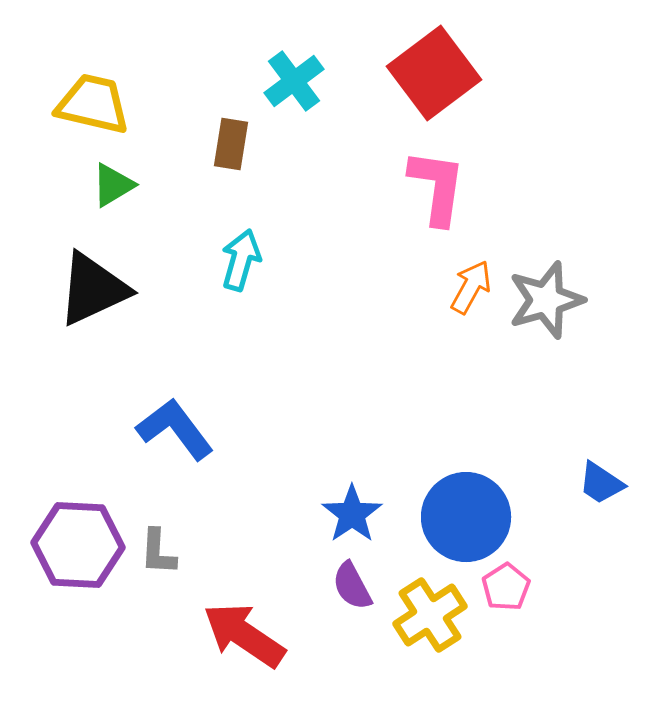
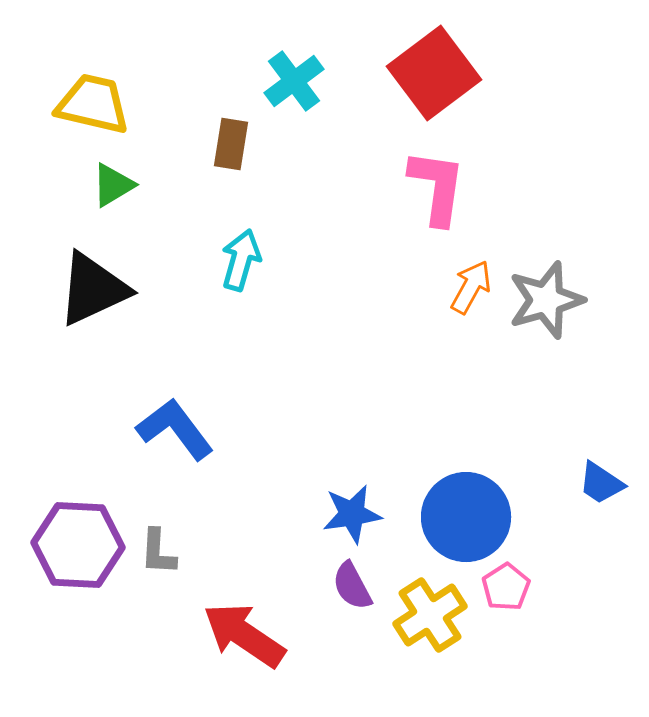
blue star: rotated 26 degrees clockwise
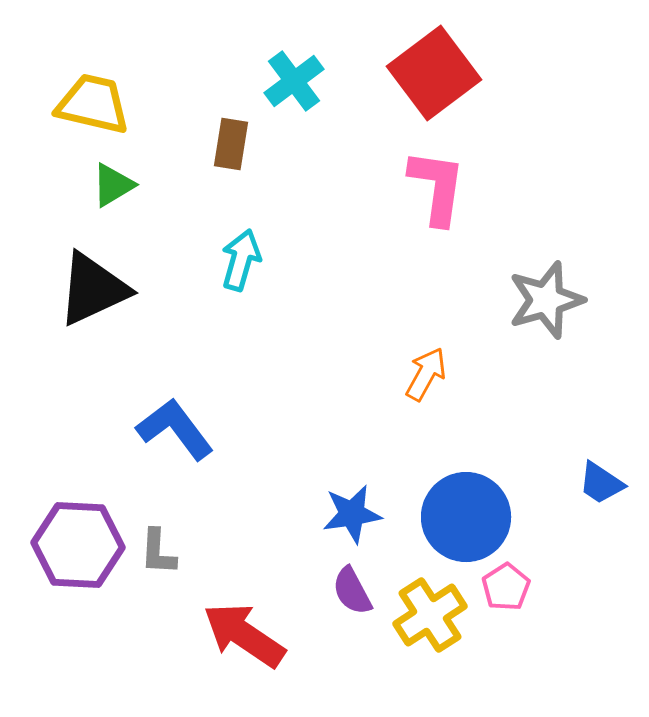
orange arrow: moved 45 px left, 87 px down
purple semicircle: moved 5 px down
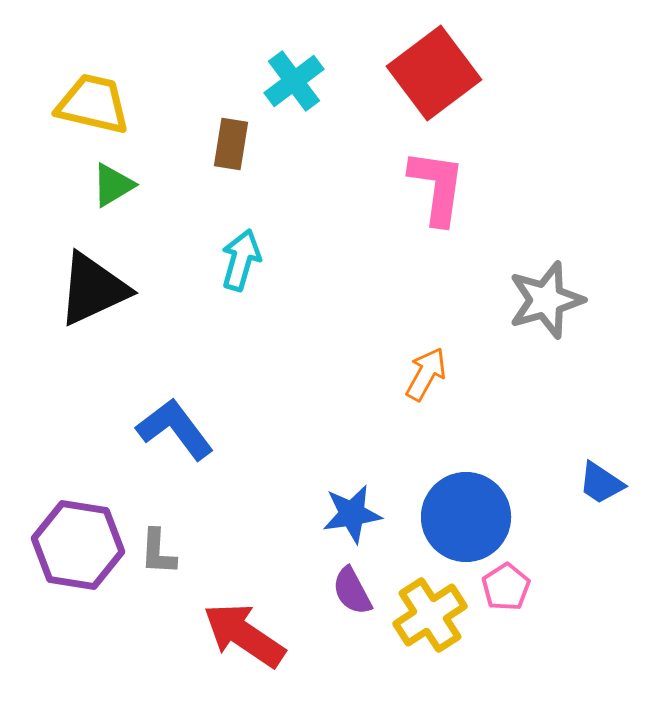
purple hexagon: rotated 6 degrees clockwise
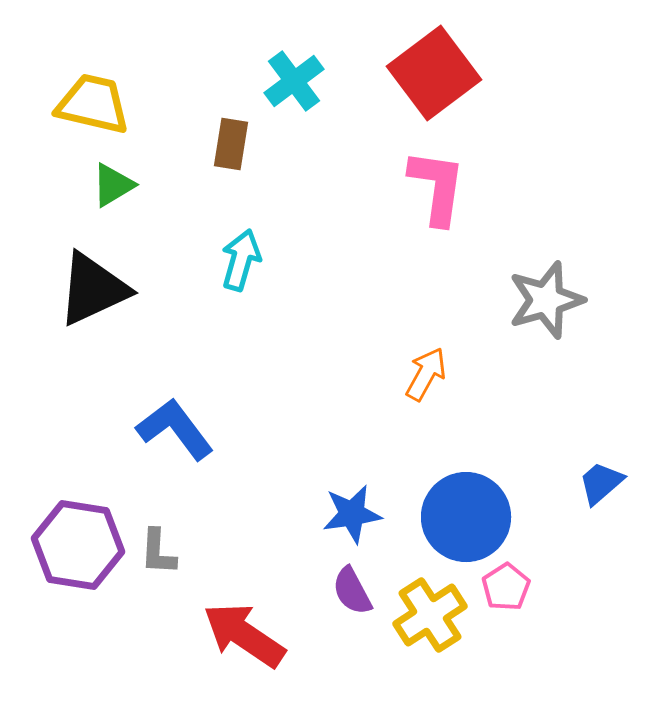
blue trapezoid: rotated 105 degrees clockwise
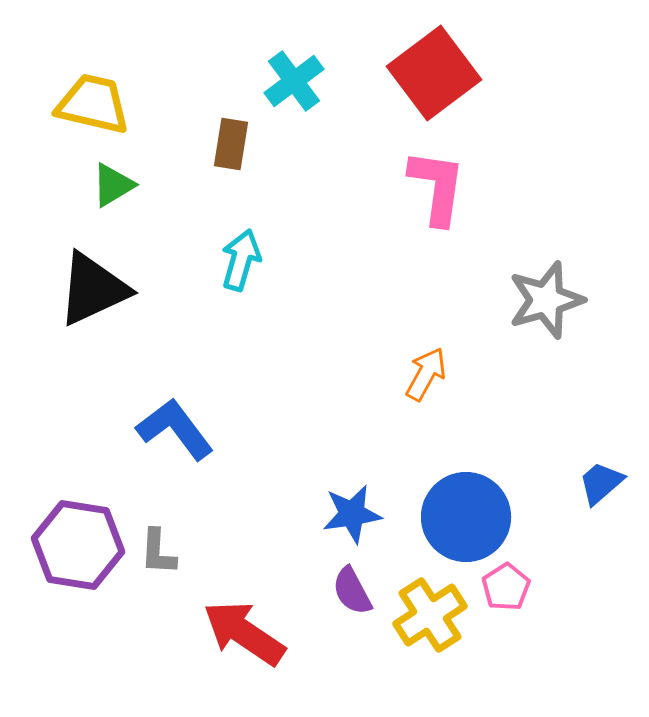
red arrow: moved 2 px up
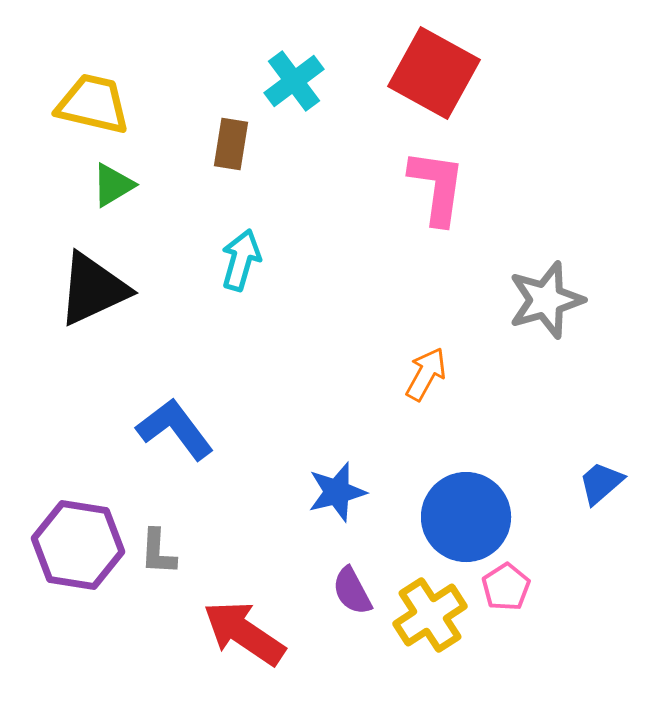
red square: rotated 24 degrees counterclockwise
blue star: moved 15 px left, 22 px up; rotated 6 degrees counterclockwise
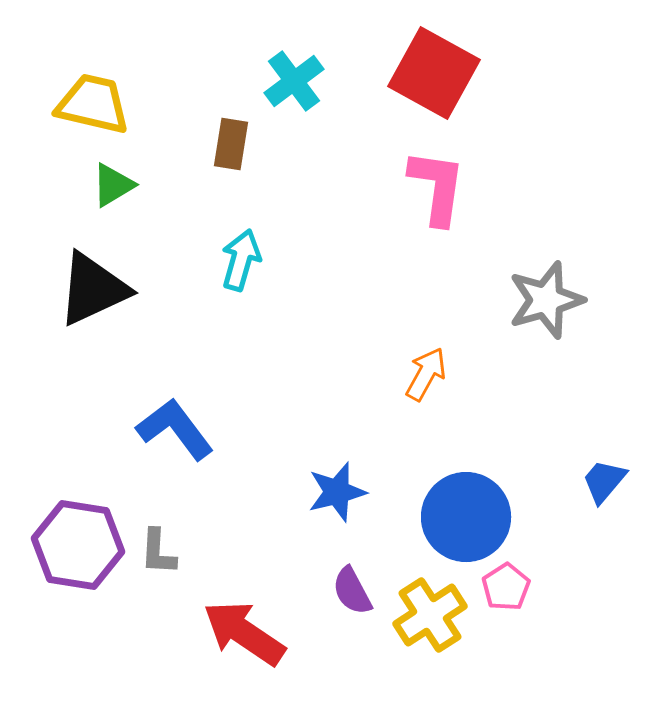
blue trapezoid: moved 3 px right, 2 px up; rotated 9 degrees counterclockwise
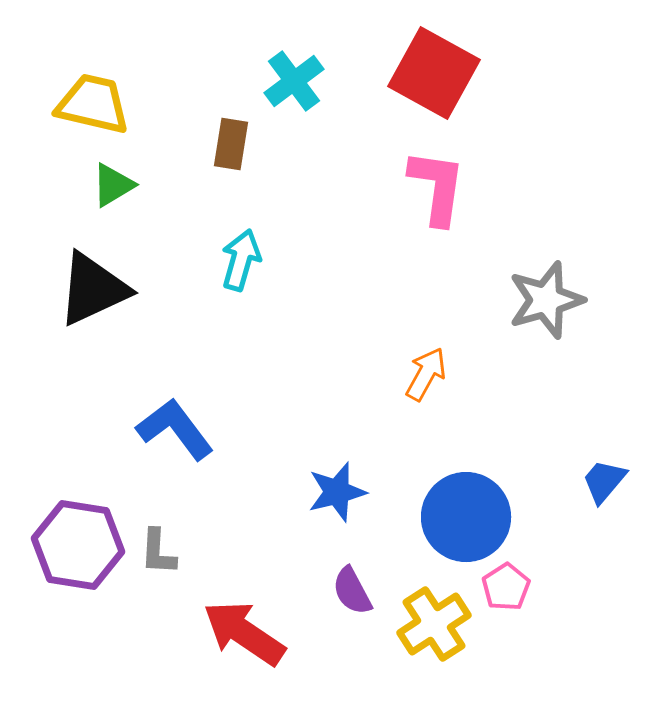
yellow cross: moved 4 px right, 9 px down
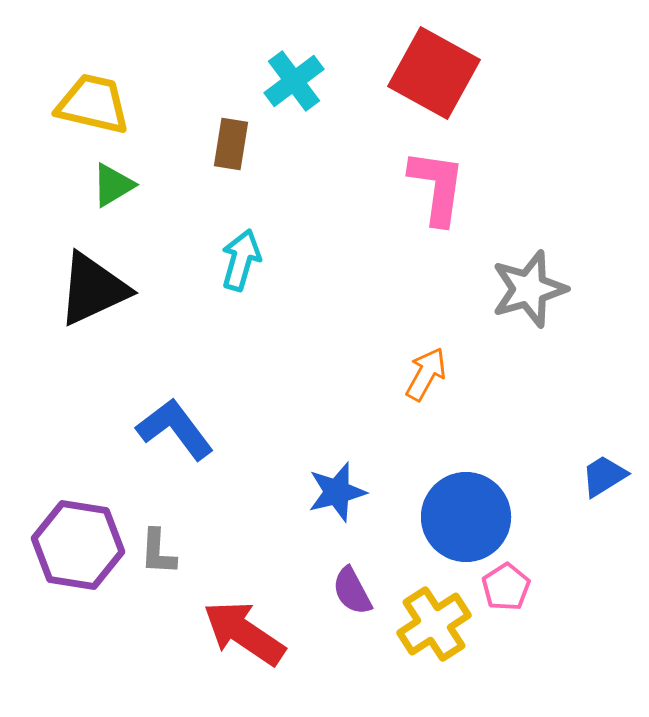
gray star: moved 17 px left, 11 px up
blue trapezoid: moved 5 px up; rotated 18 degrees clockwise
